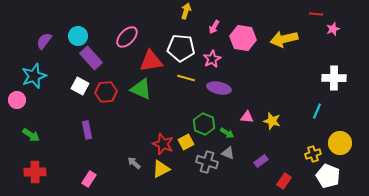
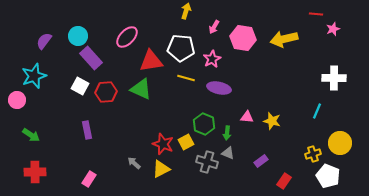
green arrow at (227, 133): rotated 64 degrees clockwise
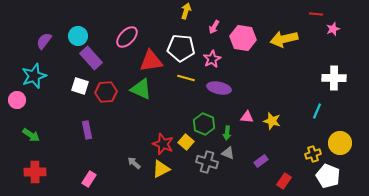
white square at (80, 86): rotated 12 degrees counterclockwise
yellow square at (186, 142): rotated 21 degrees counterclockwise
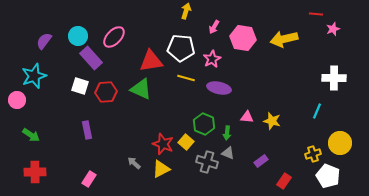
pink ellipse at (127, 37): moved 13 px left
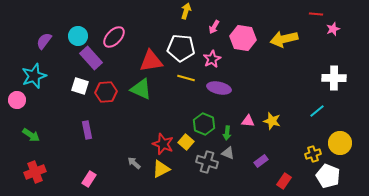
cyan line at (317, 111): rotated 28 degrees clockwise
pink triangle at (247, 117): moved 1 px right, 4 px down
red cross at (35, 172): rotated 20 degrees counterclockwise
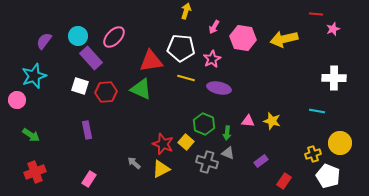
cyan line at (317, 111): rotated 49 degrees clockwise
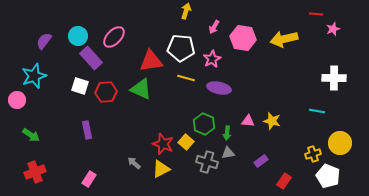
gray triangle at (228, 153): rotated 32 degrees counterclockwise
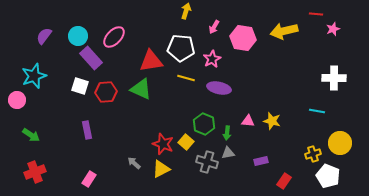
yellow arrow at (284, 39): moved 8 px up
purple semicircle at (44, 41): moved 5 px up
purple rectangle at (261, 161): rotated 24 degrees clockwise
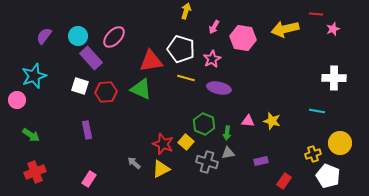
yellow arrow at (284, 31): moved 1 px right, 2 px up
white pentagon at (181, 48): moved 1 px down; rotated 12 degrees clockwise
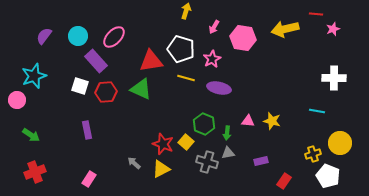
purple rectangle at (91, 58): moved 5 px right, 3 px down
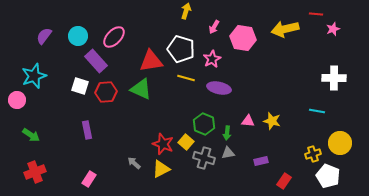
gray cross at (207, 162): moved 3 px left, 4 px up
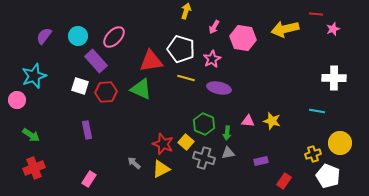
red cross at (35, 172): moved 1 px left, 4 px up
